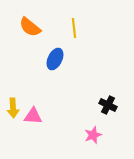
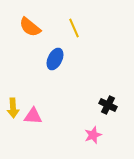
yellow line: rotated 18 degrees counterclockwise
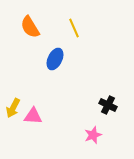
orange semicircle: rotated 20 degrees clockwise
yellow arrow: rotated 30 degrees clockwise
